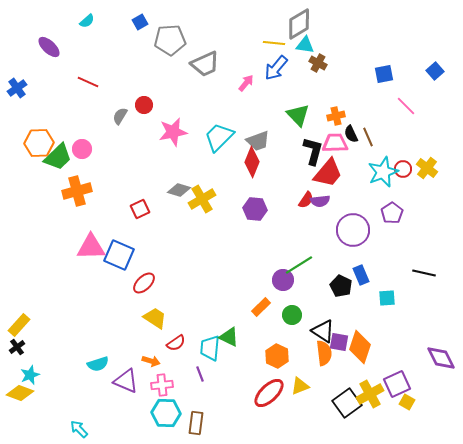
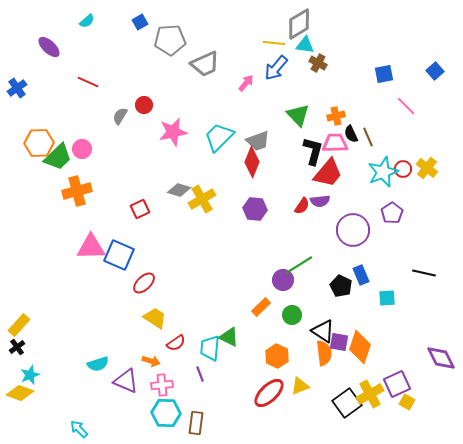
red semicircle at (306, 200): moved 4 px left, 6 px down
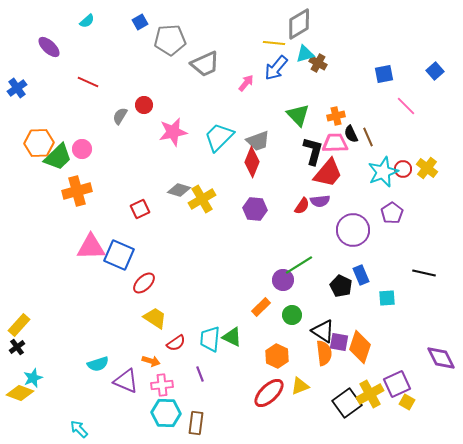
cyan triangle at (305, 45): moved 9 px down; rotated 24 degrees counterclockwise
green triangle at (229, 337): moved 3 px right
cyan trapezoid at (210, 348): moved 9 px up
cyan star at (30, 375): moved 3 px right, 3 px down
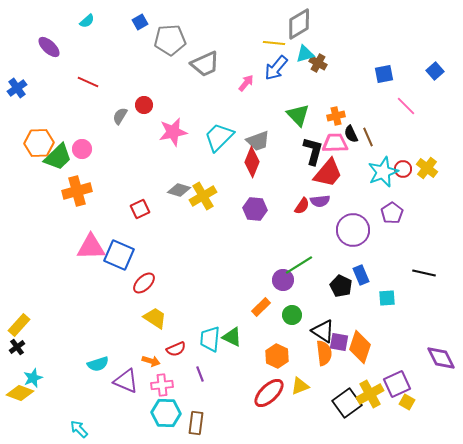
yellow cross at (202, 199): moved 1 px right, 3 px up
red semicircle at (176, 343): moved 6 px down; rotated 12 degrees clockwise
